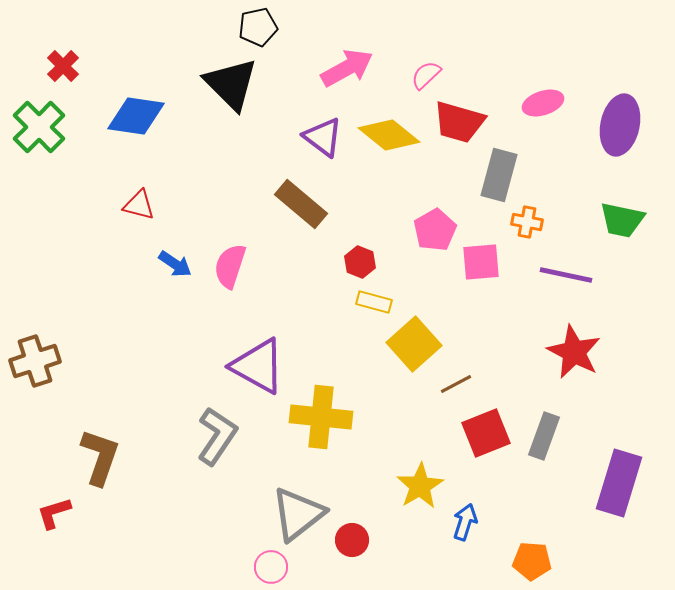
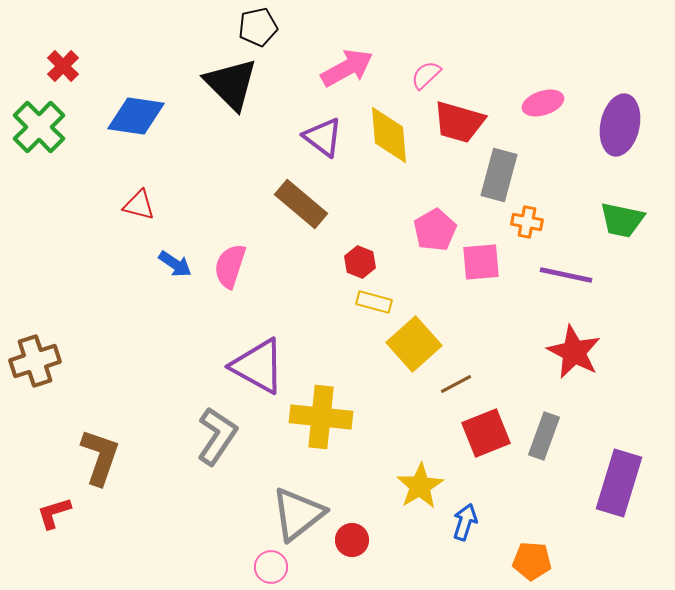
yellow diamond at (389, 135): rotated 46 degrees clockwise
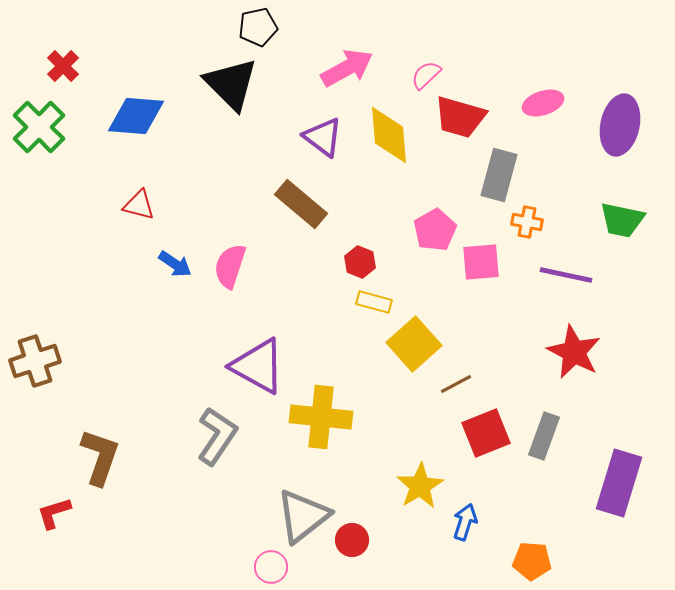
blue diamond at (136, 116): rotated 4 degrees counterclockwise
red trapezoid at (459, 122): moved 1 px right, 5 px up
gray triangle at (298, 514): moved 5 px right, 2 px down
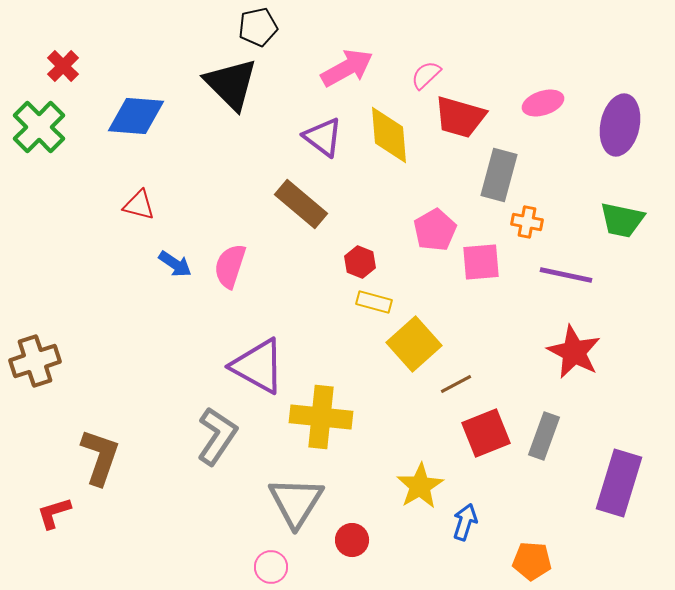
gray triangle at (303, 516): moved 7 px left, 14 px up; rotated 20 degrees counterclockwise
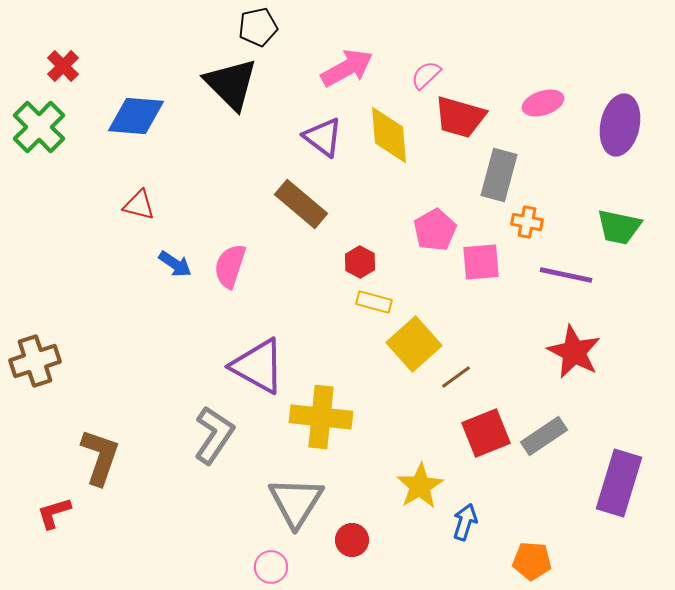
green trapezoid at (622, 220): moved 3 px left, 7 px down
red hexagon at (360, 262): rotated 8 degrees clockwise
brown line at (456, 384): moved 7 px up; rotated 8 degrees counterclockwise
gray L-shape at (217, 436): moved 3 px left, 1 px up
gray rectangle at (544, 436): rotated 36 degrees clockwise
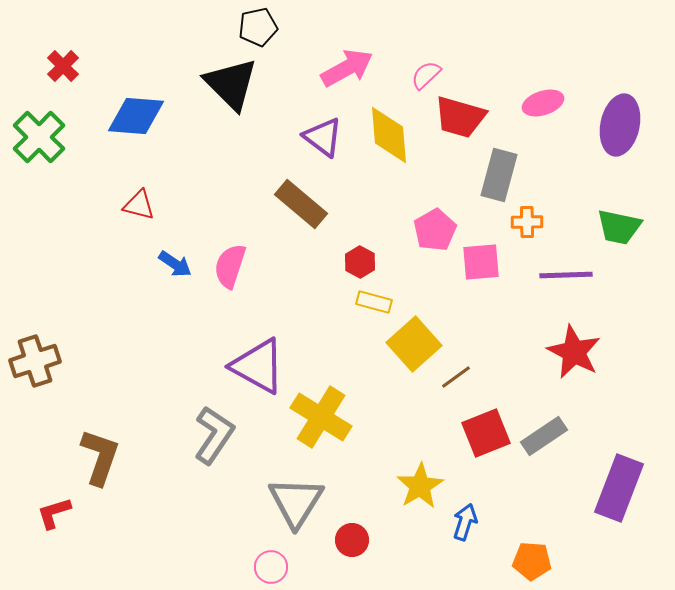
green cross at (39, 127): moved 10 px down
orange cross at (527, 222): rotated 12 degrees counterclockwise
purple line at (566, 275): rotated 14 degrees counterclockwise
yellow cross at (321, 417): rotated 26 degrees clockwise
purple rectangle at (619, 483): moved 5 px down; rotated 4 degrees clockwise
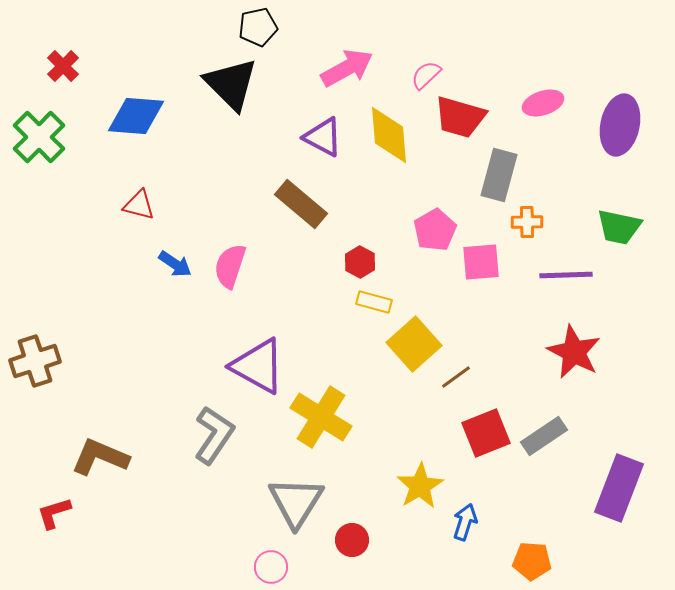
purple triangle at (323, 137): rotated 9 degrees counterclockwise
brown L-shape at (100, 457): rotated 86 degrees counterclockwise
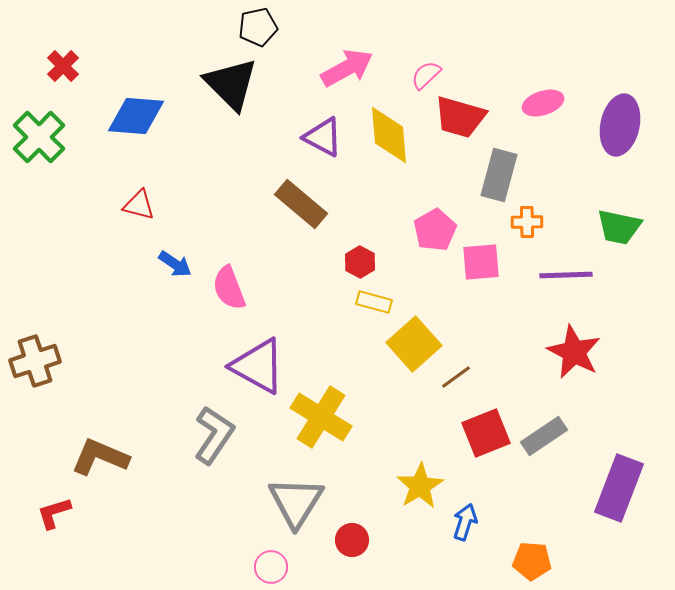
pink semicircle at (230, 266): moved 1 px left, 22 px down; rotated 39 degrees counterclockwise
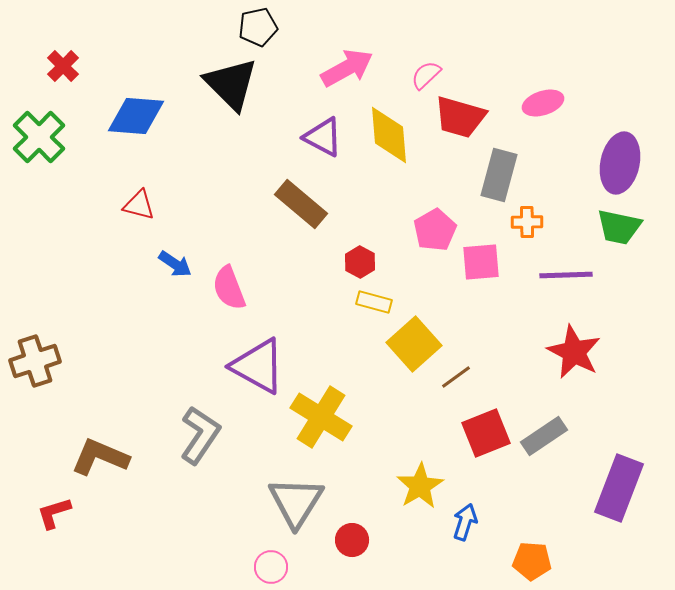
purple ellipse at (620, 125): moved 38 px down
gray L-shape at (214, 435): moved 14 px left
